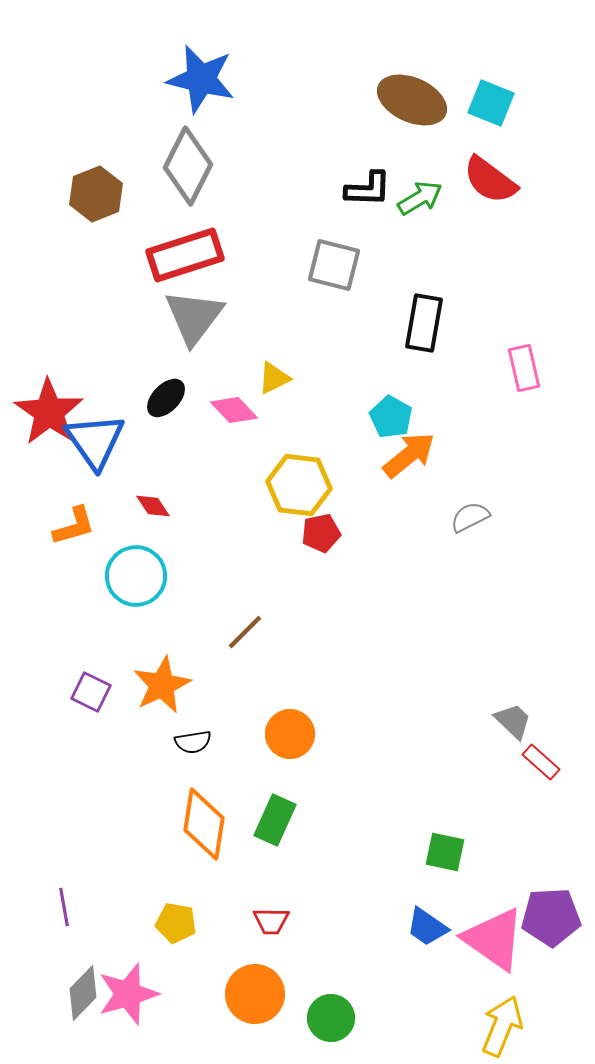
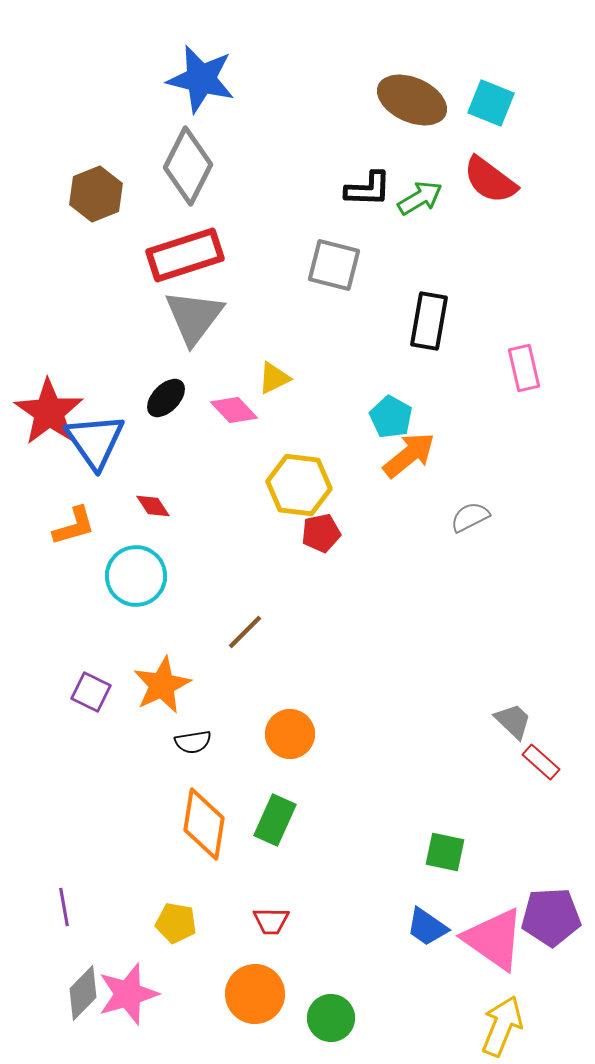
black rectangle at (424, 323): moved 5 px right, 2 px up
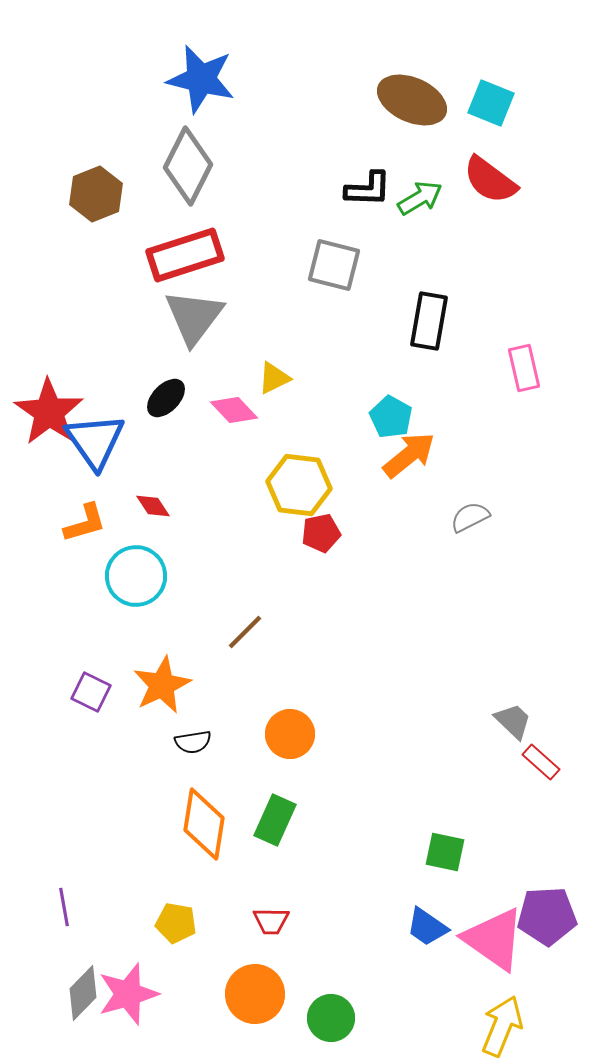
orange L-shape at (74, 526): moved 11 px right, 3 px up
purple pentagon at (551, 917): moved 4 px left, 1 px up
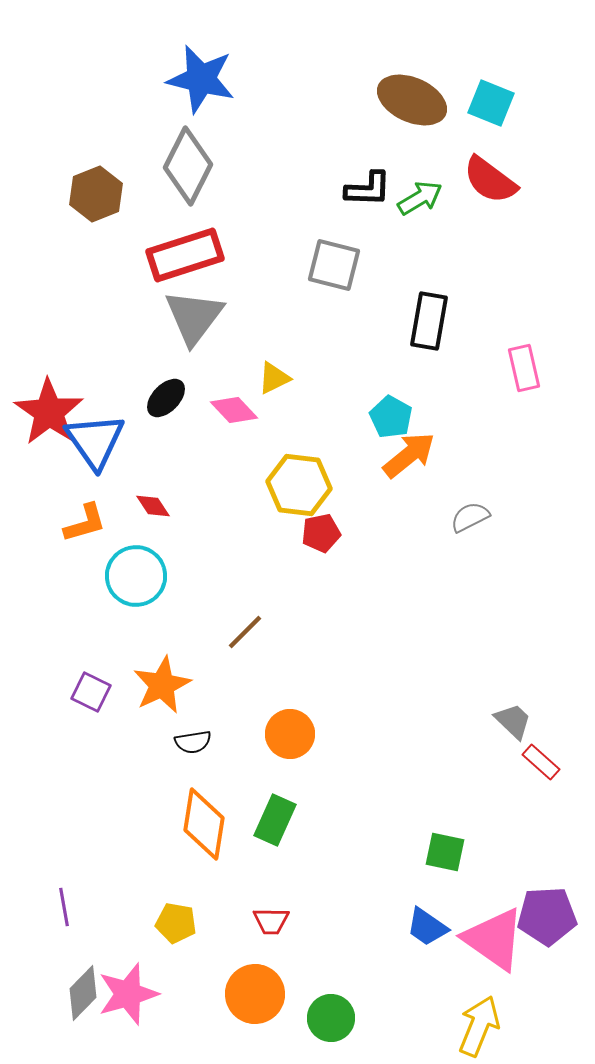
yellow arrow at (502, 1026): moved 23 px left
